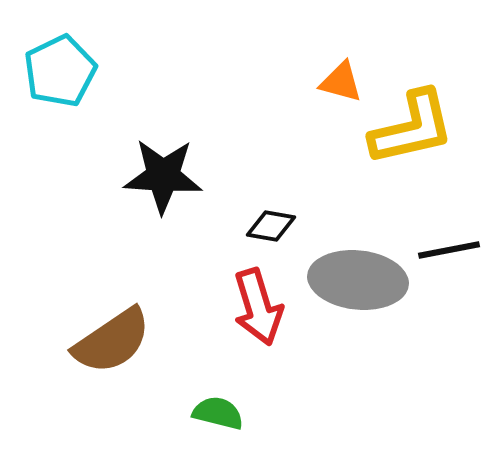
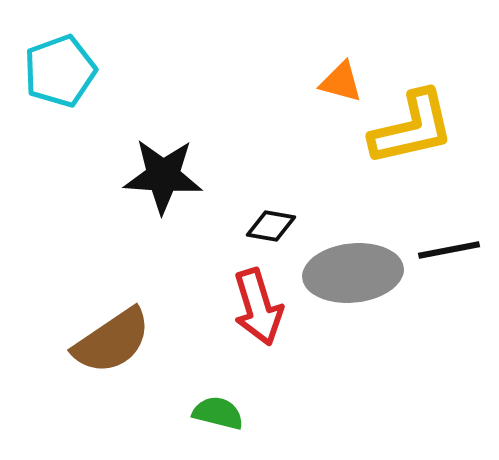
cyan pentagon: rotated 6 degrees clockwise
gray ellipse: moved 5 px left, 7 px up; rotated 12 degrees counterclockwise
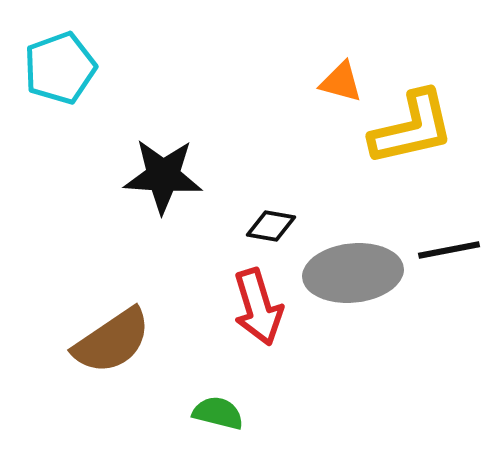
cyan pentagon: moved 3 px up
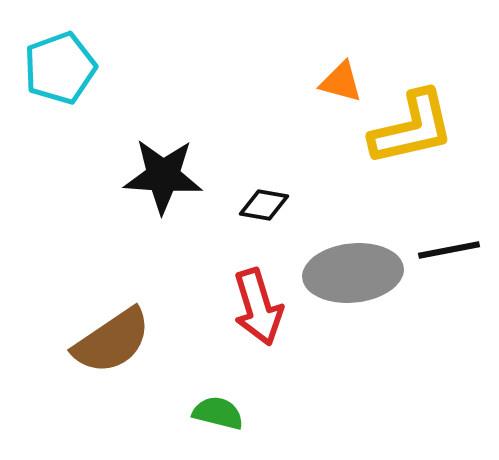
black diamond: moved 7 px left, 21 px up
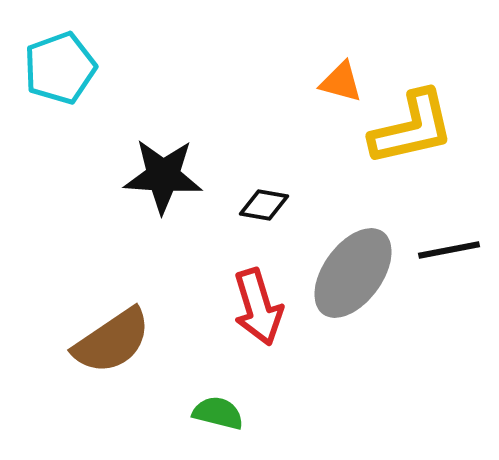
gray ellipse: rotated 48 degrees counterclockwise
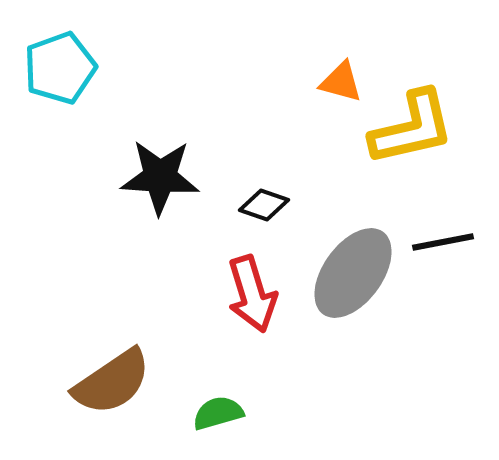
black star: moved 3 px left, 1 px down
black diamond: rotated 9 degrees clockwise
black line: moved 6 px left, 8 px up
red arrow: moved 6 px left, 13 px up
brown semicircle: moved 41 px down
green semicircle: rotated 30 degrees counterclockwise
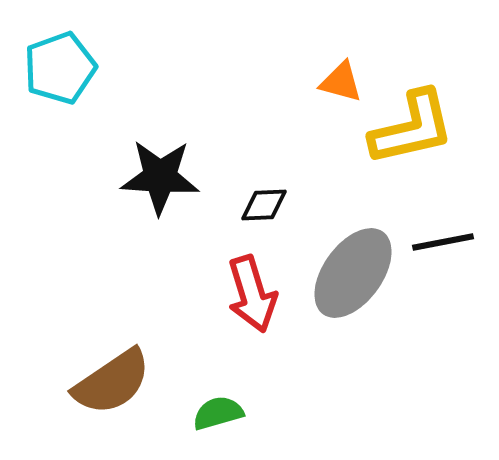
black diamond: rotated 21 degrees counterclockwise
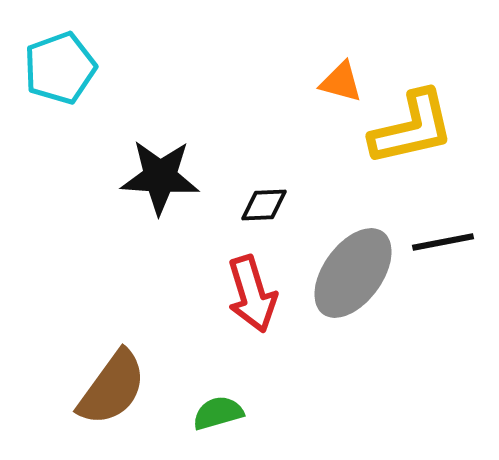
brown semicircle: moved 6 px down; rotated 20 degrees counterclockwise
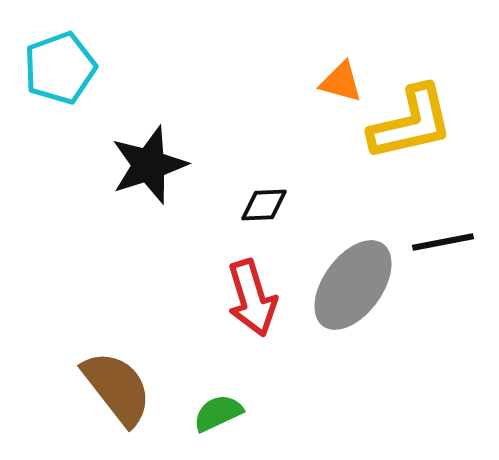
yellow L-shape: moved 1 px left, 5 px up
black star: moved 11 px left, 12 px up; rotated 22 degrees counterclockwise
gray ellipse: moved 12 px down
red arrow: moved 4 px down
brown semicircle: moved 5 px right; rotated 74 degrees counterclockwise
green semicircle: rotated 9 degrees counterclockwise
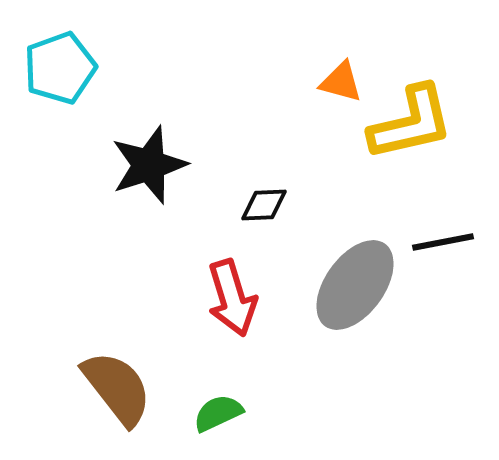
gray ellipse: moved 2 px right
red arrow: moved 20 px left
